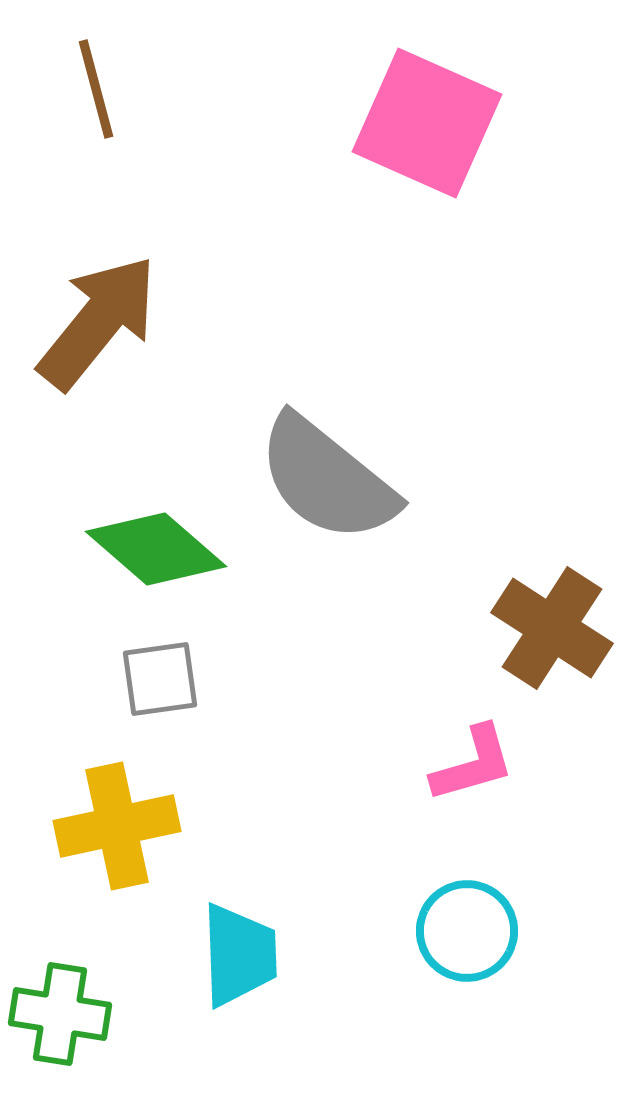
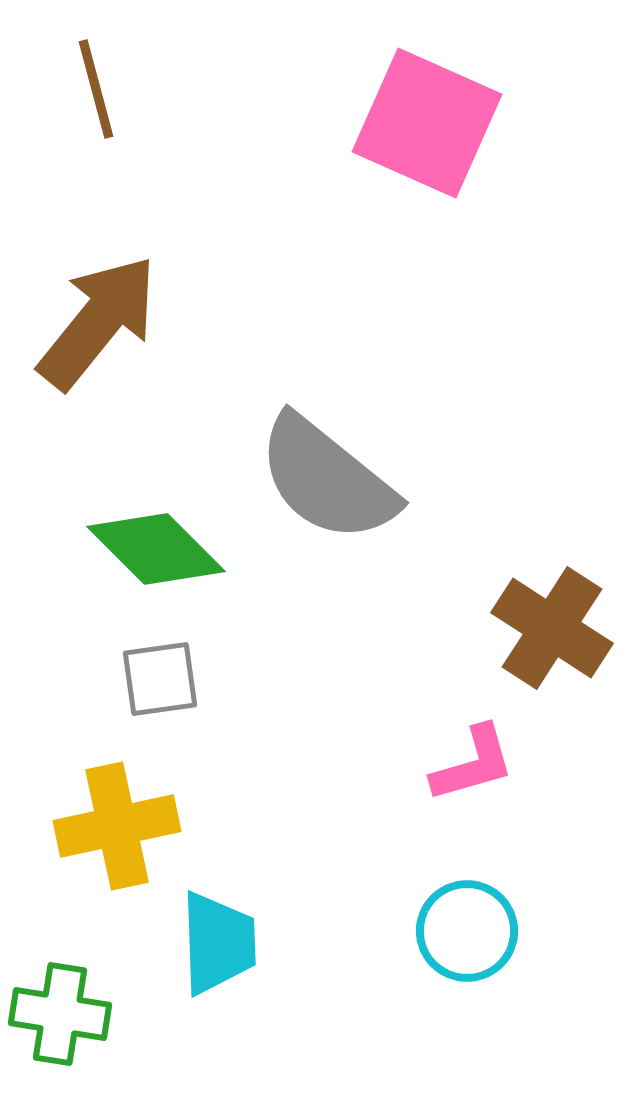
green diamond: rotated 4 degrees clockwise
cyan trapezoid: moved 21 px left, 12 px up
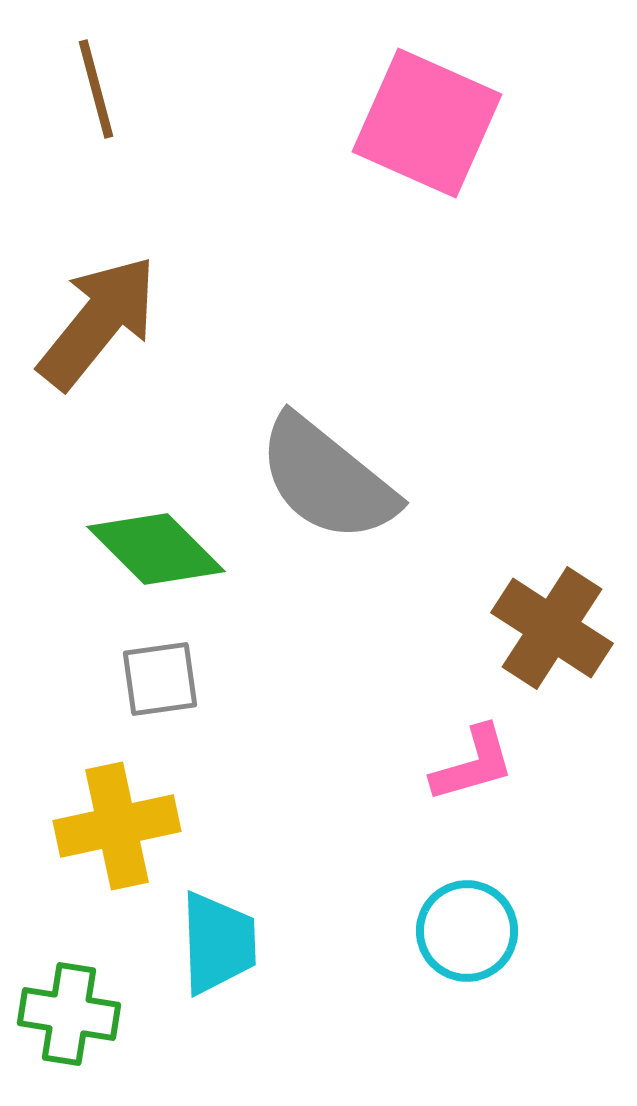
green cross: moved 9 px right
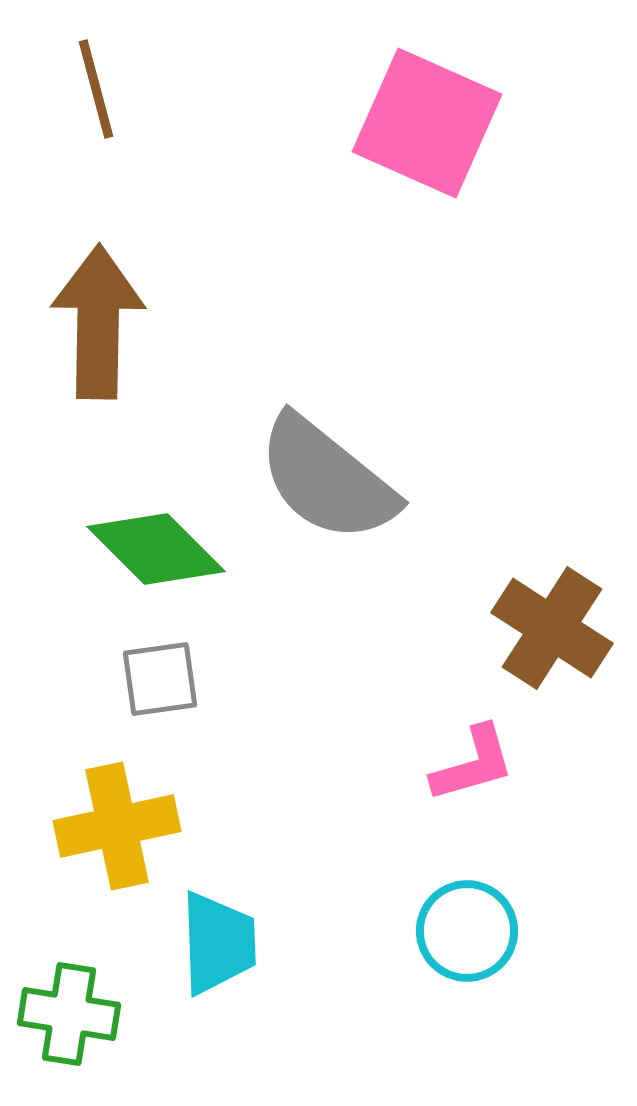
brown arrow: rotated 38 degrees counterclockwise
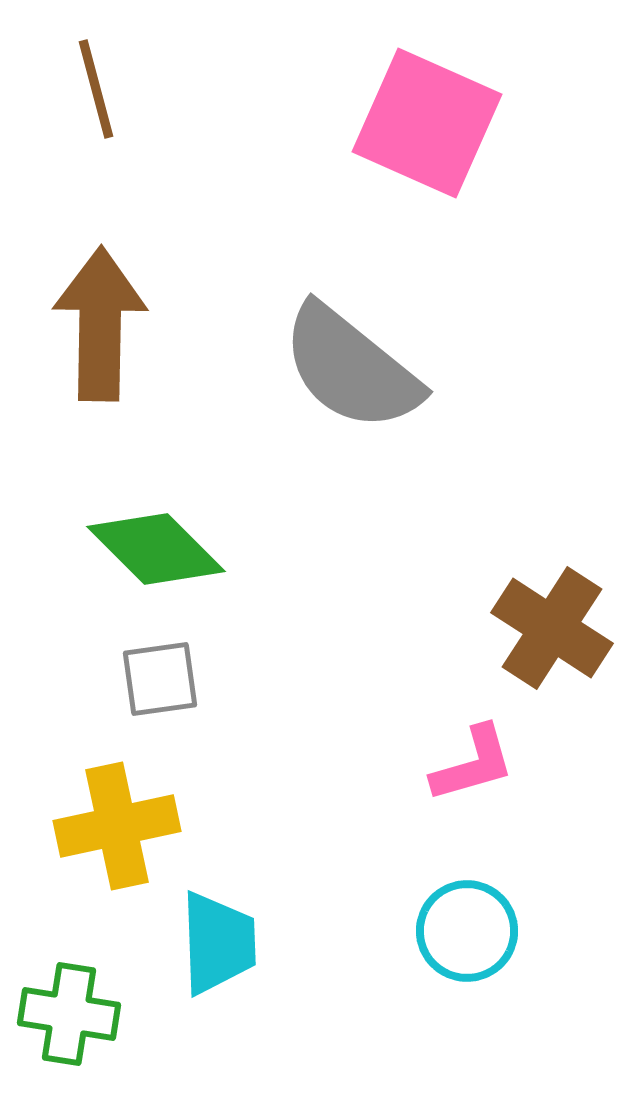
brown arrow: moved 2 px right, 2 px down
gray semicircle: moved 24 px right, 111 px up
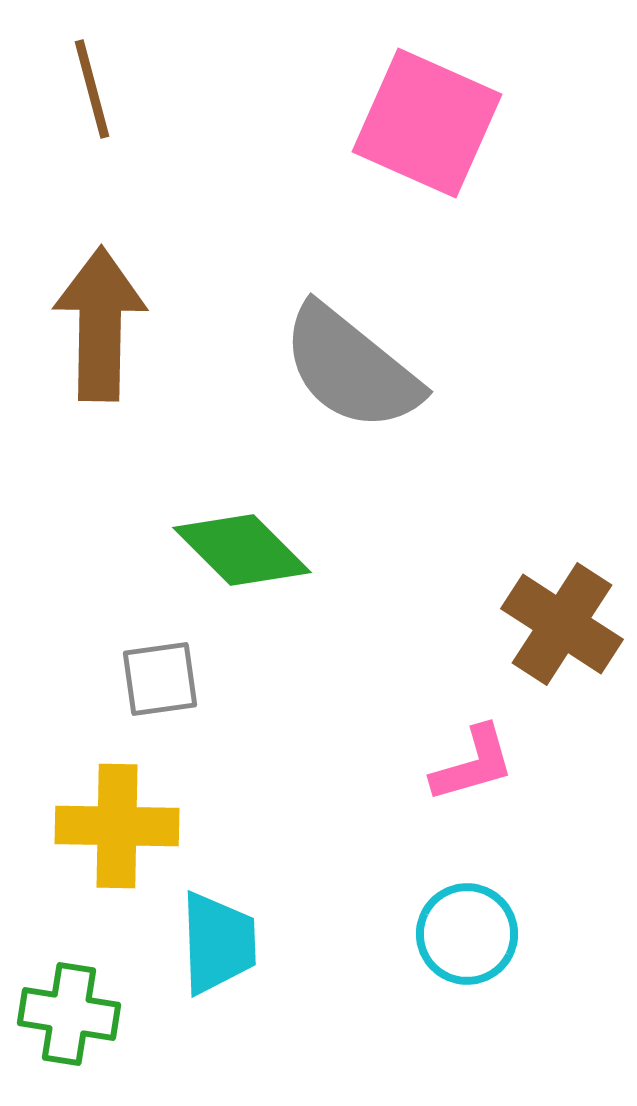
brown line: moved 4 px left
green diamond: moved 86 px right, 1 px down
brown cross: moved 10 px right, 4 px up
yellow cross: rotated 13 degrees clockwise
cyan circle: moved 3 px down
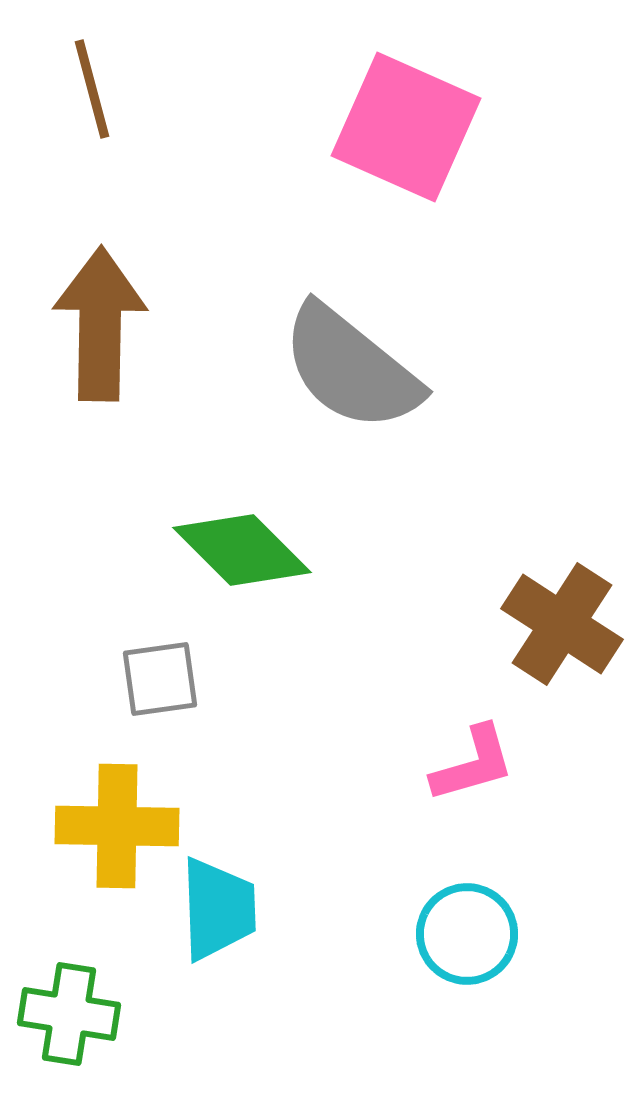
pink square: moved 21 px left, 4 px down
cyan trapezoid: moved 34 px up
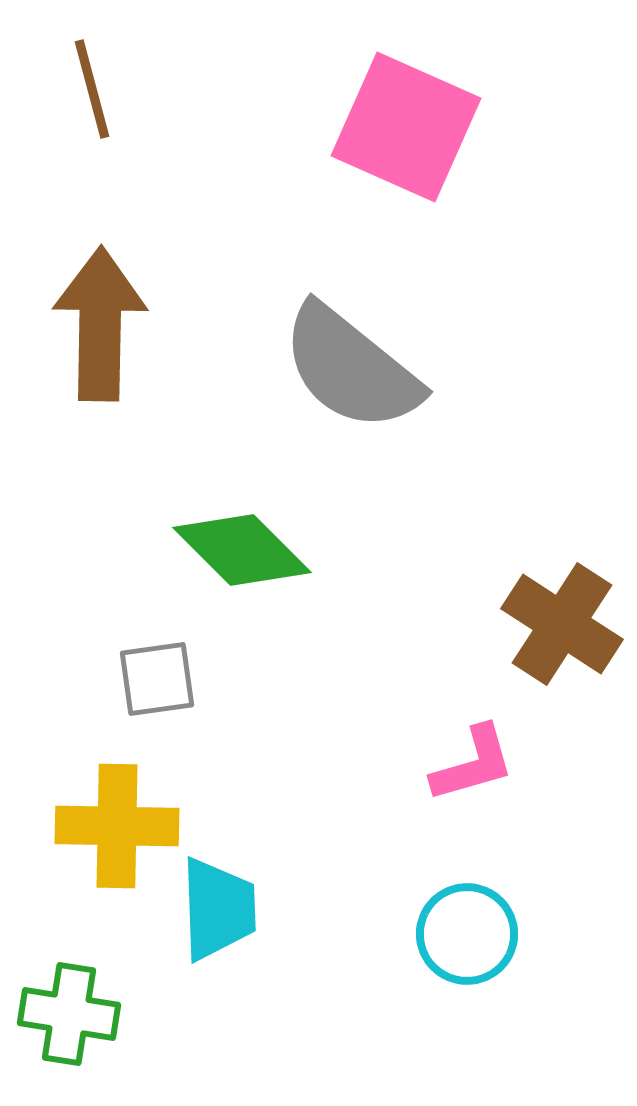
gray square: moved 3 px left
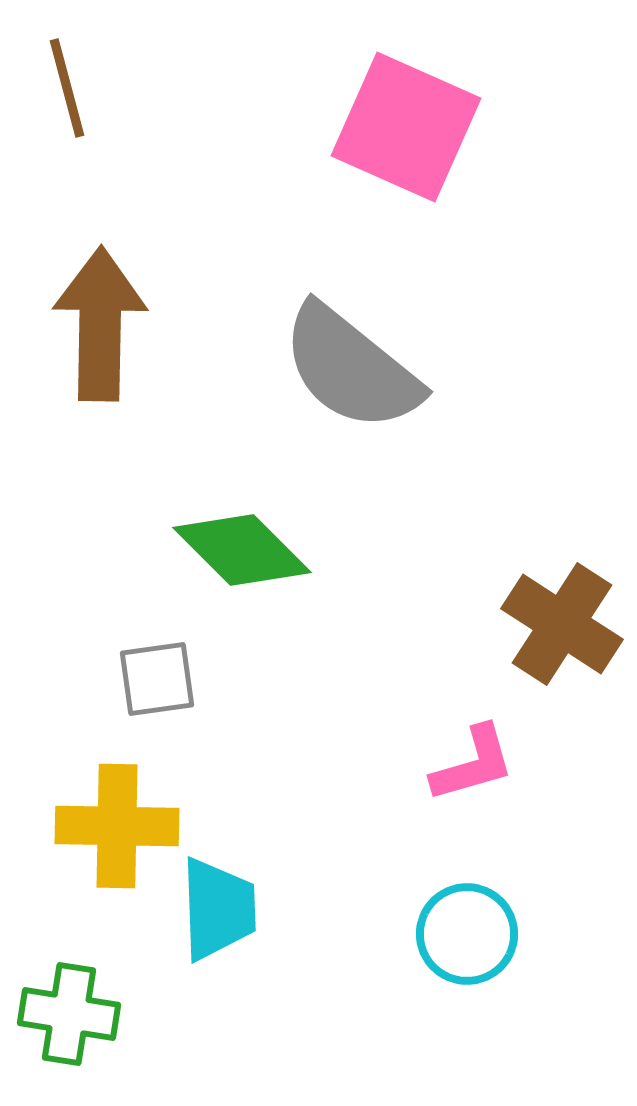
brown line: moved 25 px left, 1 px up
